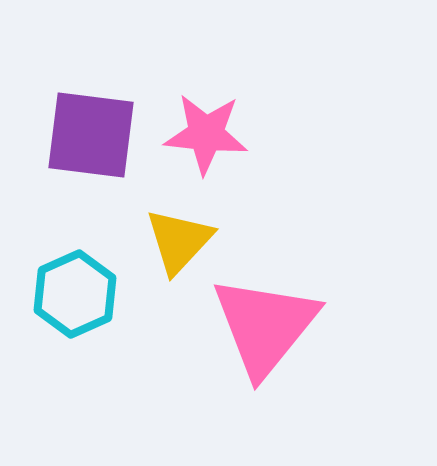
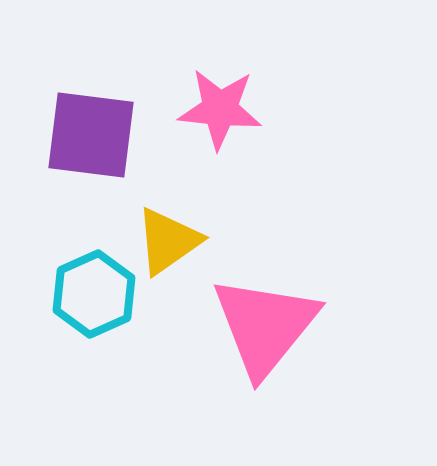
pink star: moved 14 px right, 25 px up
yellow triangle: moved 11 px left; rotated 12 degrees clockwise
cyan hexagon: moved 19 px right
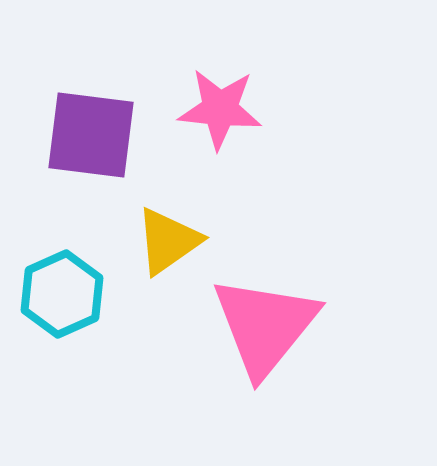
cyan hexagon: moved 32 px left
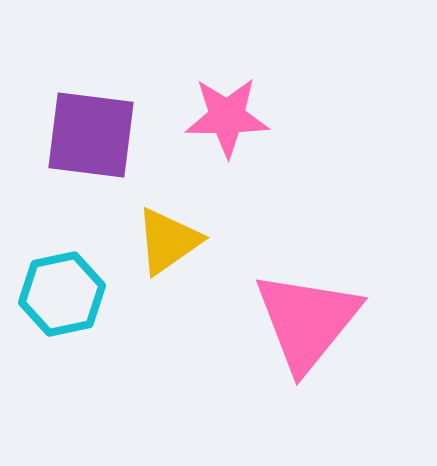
pink star: moved 7 px right, 8 px down; rotated 6 degrees counterclockwise
cyan hexagon: rotated 12 degrees clockwise
pink triangle: moved 42 px right, 5 px up
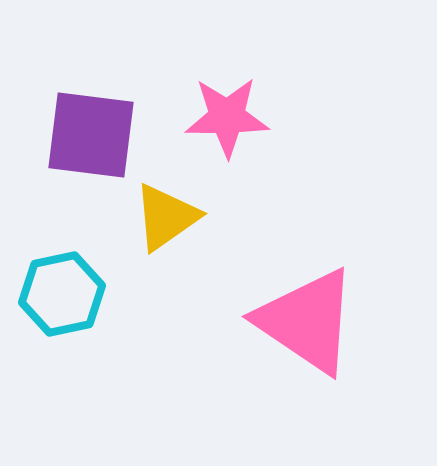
yellow triangle: moved 2 px left, 24 px up
pink triangle: rotated 35 degrees counterclockwise
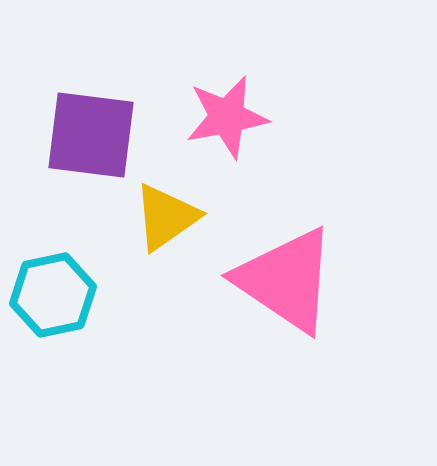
pink star: rotated 10 degrees counterclockwise
cyan hexagon: moved 9 px left, 1 px down
pink triangle: moved 21 px left, 41 px up
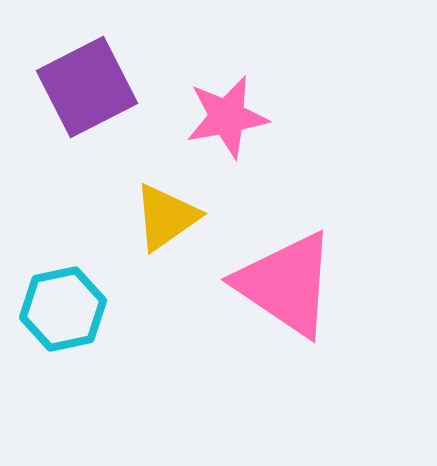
purple square: moved 4 px left, 48 px up; rotated 34 degrees counterclockwise
pink triangle: moved 4 px down
cyan hexagon: moved 10 px right, 14 px down
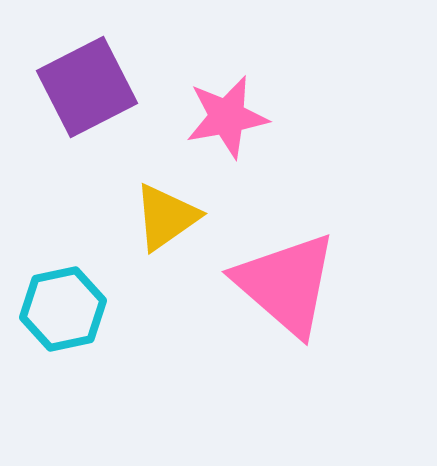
pink triangle: rotated 7 degrees clockwise
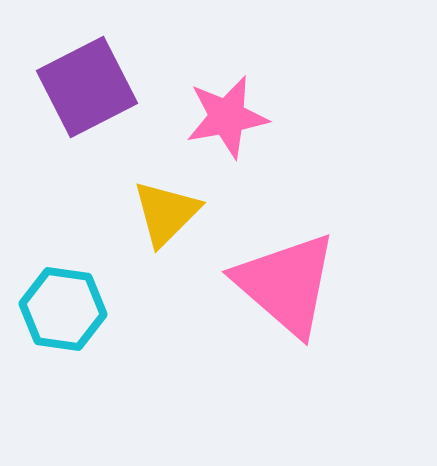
yellow triangle: moved 4 px up; rotated 10 degrees counterclockwise
cyan hexagon: rotated 20 degrees clockwise
